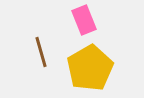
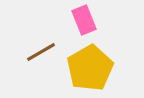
brown line: rotated 76 degrees clockwise
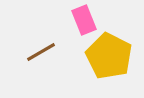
yellow pentagon: moved 19 px right, 12 px up; rotated 15 degrees counterclockwise
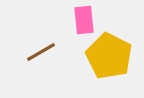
pink rectangle: rotated 16 degrees clockwise
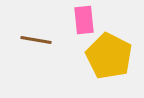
brown line: moved 5 px left, 12 px up; rotated 40 degrees clockwise
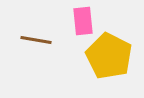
pink rectangle: moved 1 px left, 1 px down
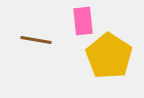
yellow pentagon: rotated 6 degrees clockwise
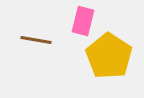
pink rectangle: rotated 20 degrees clockwise
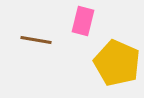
yellow pentagon: moved 8 px right, 7 px down; rotated 9 degrees counterclockwise
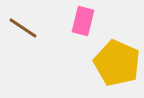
brown line: moved 13 px left, 12 px up; rotated 24 degrees clockwise
